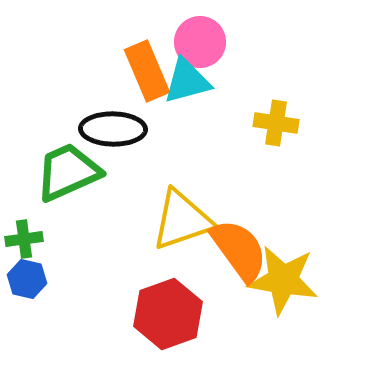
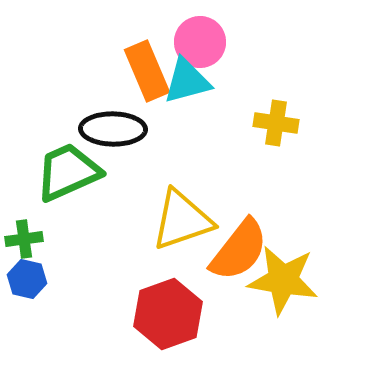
orange semicircle: rotated 74 degrees clockwise
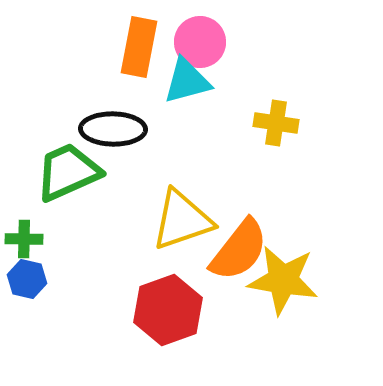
orange rectangle: moved 8 px left, 24 px up; rotated 34 degrees clockwise
green cross: rotated 9 degrees clockwise
red hexagon: moved 4 px up
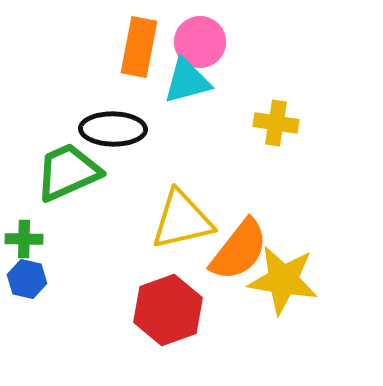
yellow triangle: rotated 6 degrees clockwise
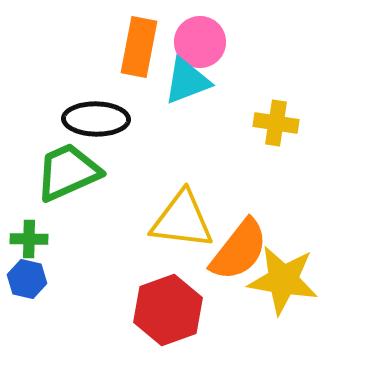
cyan triangle: rotated 6 degrees counterclockwise
black ellipse: moved 17 px left, 10 px up
yellow triangle: rotated 20 degrees clockwise
green cross: moved 5 px right
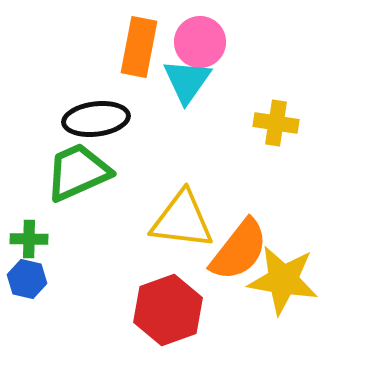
cyan triangle: rotated 34 degrees counterclockwise
black ellipse: rotated 8 degrees counterclockwise
green trapezoid: moved 10 px right
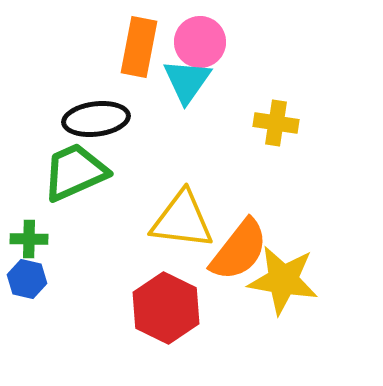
green trapezoid: moved 3 px left
red hexagon: moved 2 px left, 2 px up; rotated 14 degrees counterclockwise
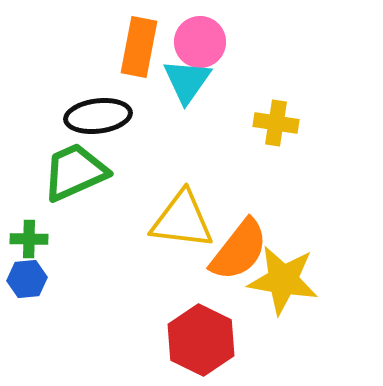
black ellipse: moved 2 px right, 3 px up
blue hexagon: rotated 18 degrees counterclockwise
red hexagon: moved 35 px right, 32 px down
